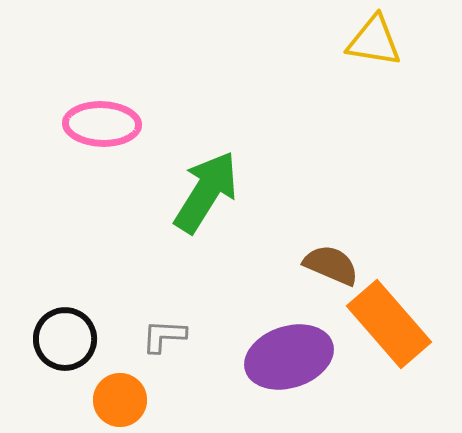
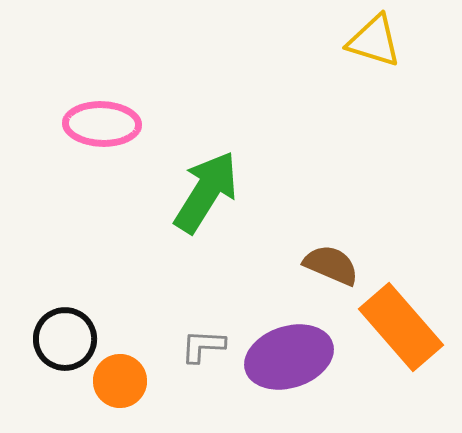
yellow triangle: rotated 8 degrees clockwise
orange rectangle: moved 12 px right, 3 px down
gray L-shape: moved 39 px right, 10 px down
orange circle: moved 19 px up
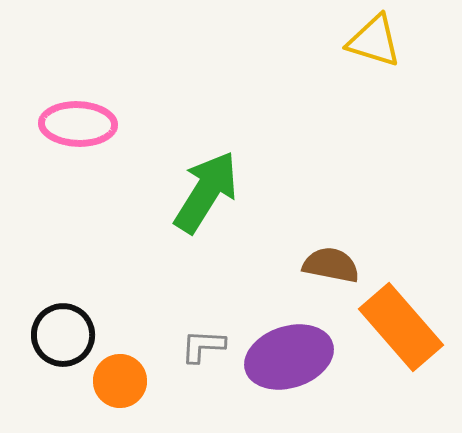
pink ellipse: moved 24 px left
brown semicircle: rotated 12 degrees counterclockwise
black circle: moved 2 px left, 4 px up
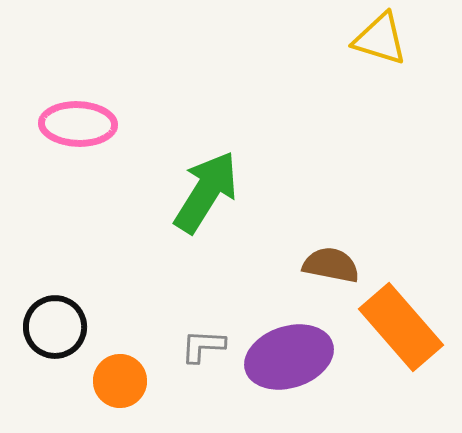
yellow triangle: moved 6 px right, 2 px up
black circle: moved 8 px left, 8 px up
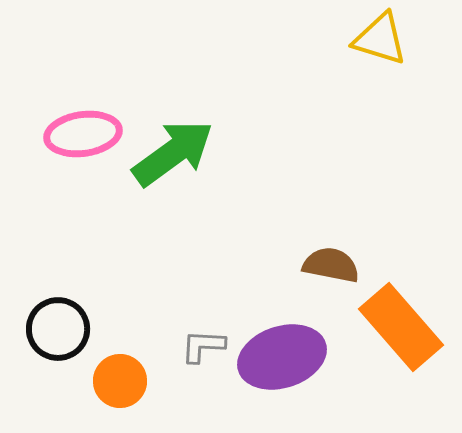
pink ellipse: moved 5 px right, 10 px down; rotated 10 degrees counterclockwise
green arrow: moved 33 px left, 39 px up; rotated 22 degrees clockwise
black circle: moved 3 px right, 2 px down
purple ellipse: moved 7 px left
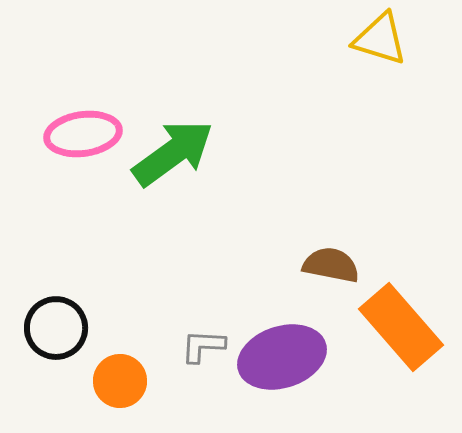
black circle: moved 2 px left, 1 px up
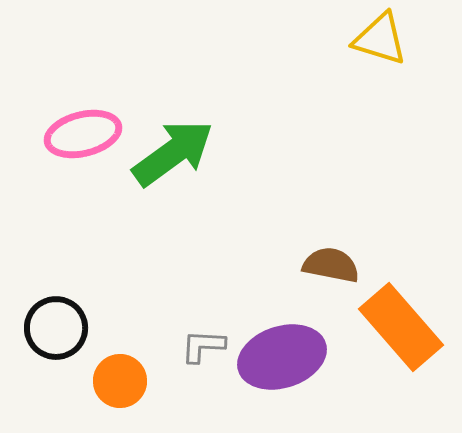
pink ellipse: rotated 6 degrees counterclockwise
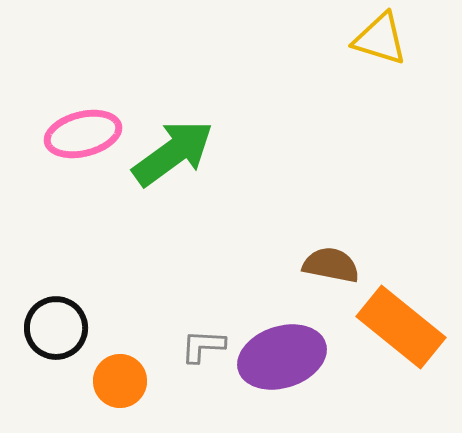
orange rectangle: rotated 10 degrees counterclockwise
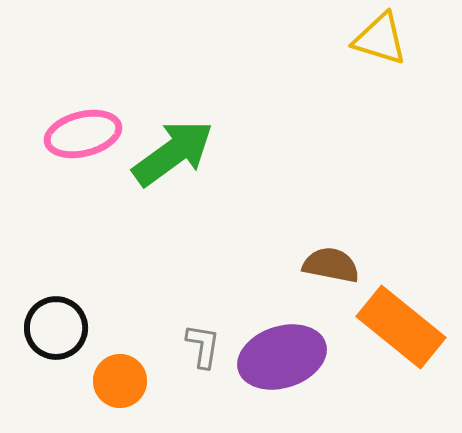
gray L-shape: rotated 96 degrees clockwise
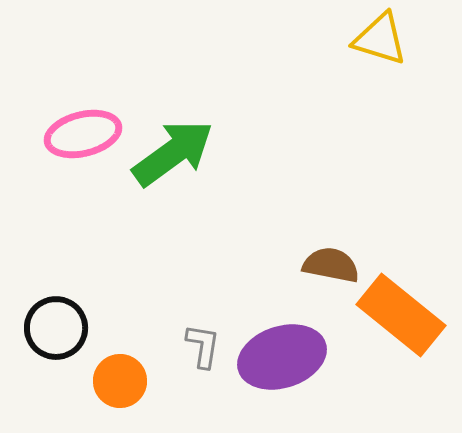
orange rectangle: moved 12 px up
